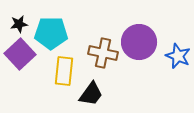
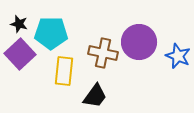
black star: rotated 24 degrees clockwise
black trapezoid: moved 4 px right, 2 px down
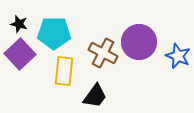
cyan pentagon: moved 3 px right
brown cross: rotated 16 degrees clockwise
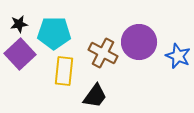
black star: rotated 24 degrees counterclockwise
